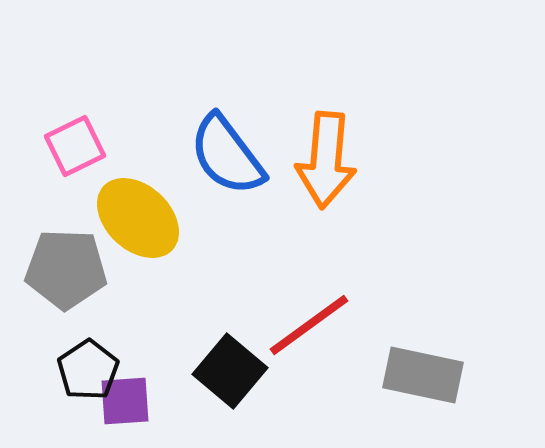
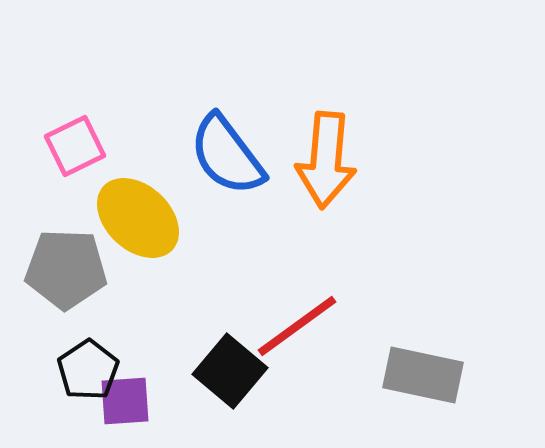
red line: moved 12 px left, 1 px down
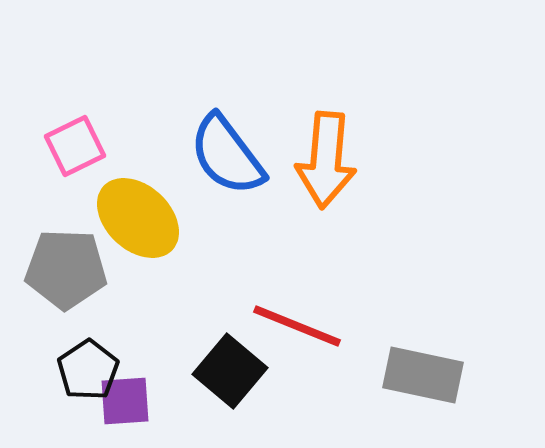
red line: rotated 58 degrees clockwise
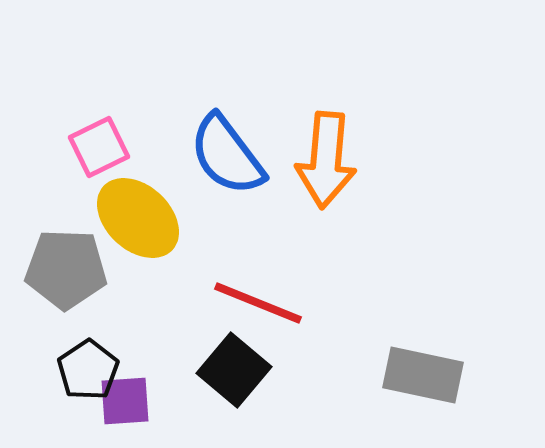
pink square: moved 24 px right, 1 px down
red line: moved 39 px left, 23 px up
black square: moved 4 px right, 1 px up
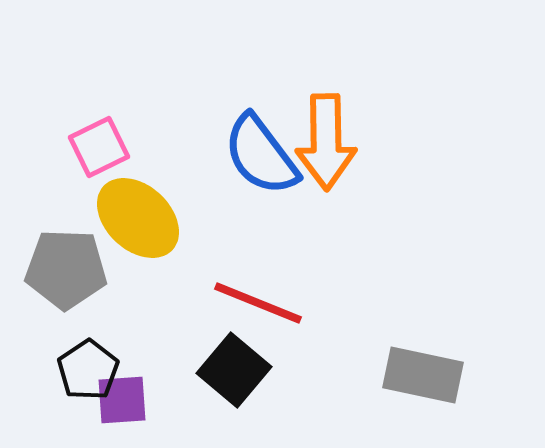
blue semicircle: moved 34 px right
orange arrow: moved 18 px up; rotated 6 degrees counterclockwise
purple square: moved 3 px left, 1 px up
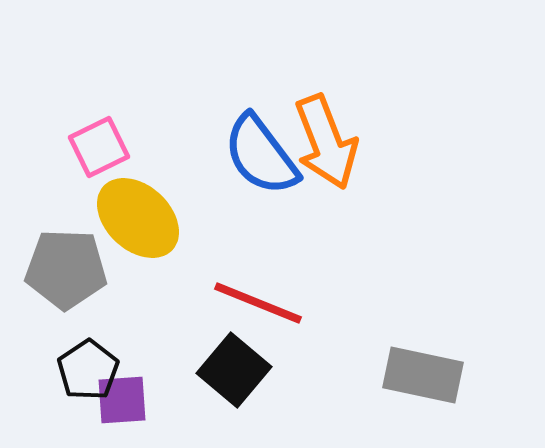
orange arrow: rotated 20 degrees counterclockwise
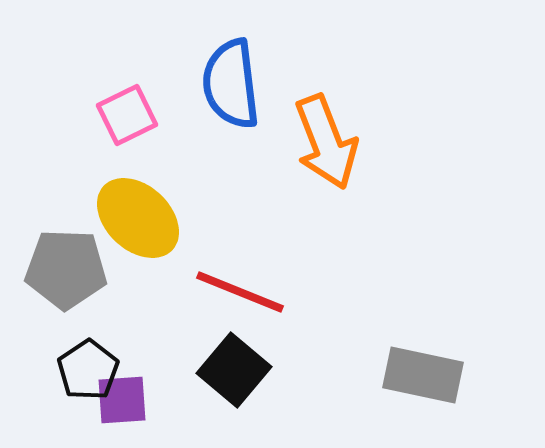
pink square: moved 28 px right, 32 px up
blue semicircle: moved 30 px left, 71 px up; rotated 30 degrees clockwise
red line: moved 18 px left, 11 px up
